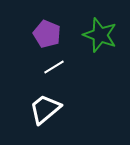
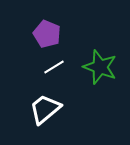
green star: moved 32 px down
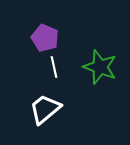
purple pentagon: moved 2 px left, 4 px down
white line: rotated 70 degrees counterclockwise
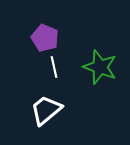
white trapezoid: moved 1 px right, 1 px down
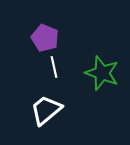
green star: moved 2 px right, 6 px down
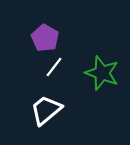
purple pentagon: rotated 8 degrees clockwise
white line: rotated 50 degrees clockwise
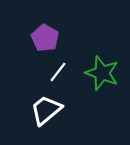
white line: moved 4 px right, 5 px down
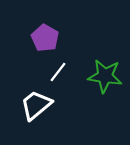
green star: moved 3 px right, 3 px down; rotated 12 degrees counterclockwise
white trapezoid: moved 10 px left, 5 px up
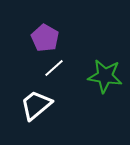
white line: moved 4 px left, 4 px up; rotated 10 degrees clockwise
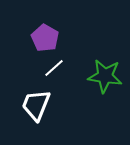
white trapezoid: rotated 28 degrees counterclockwise
